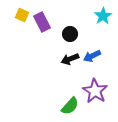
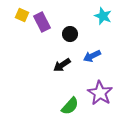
cyan star: rotated 18 degrees counterclockwise
black arrow: moved 8 px left, 6 px down; rotated 12 degrees counterclockwise
purple star: moved 5 px right, 2 px down
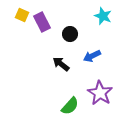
black arrow: moved 1 px left, 1 px up; rotated 72 degrees clockwise
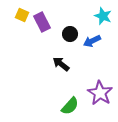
blue arrow: moved 15 px up
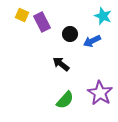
green semicircle: moved 5 px left, 6 px up
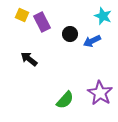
black arrow: moved 32 px left, 5 px up
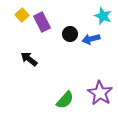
yellow square: rotated 24 degrees clockwise
blue arrow: moved 1 px left, 2 px up; rotated 12 degrees clockwise
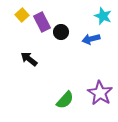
black circle: moved 9 px left, 2 px up
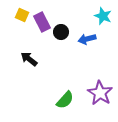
yellow square: rotated 24 degrees counterclockwise
blue arrow: moved 4 px left
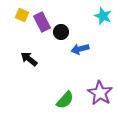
blue arrow: moved 7 px left, 10 px down
